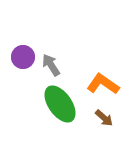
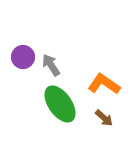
orange L-shape: moved 1 px right
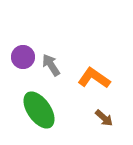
orange L-shape: moved 10 px left, 6 px up
green ellipse: moved 21 px left, 6 px down
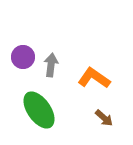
gray arrow: rotated 40 degrees clockwise
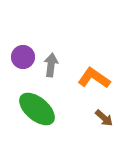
green ellipse: moved 2 px left, 1 px up; rotated 15 degrees counterclockwise
